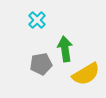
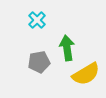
green arrow: moved 2 px right, 1 px up
gray pentagon: moved 2 px left, 2 px up
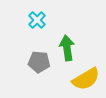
gray pentagon: rotated 15 degrees clockwise
yellow semicircle: moved 5 px down
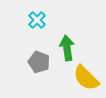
gray pentagon: rotated 15 degrees clockwise
yellow semicircle: moved 1 px up; rotated 76 degrees clockwise
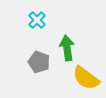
yellow semicircle: rotated 8 degrees counterclockwise
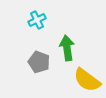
cyan cross: rotated 18 degrees clockwise
yellow semicircle: moved 1 px right, 2 px down
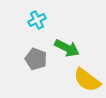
green arrow: rotated 125 degrees clockwise
gray pentagon: moved 3 px left, 3 px up
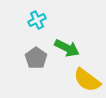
gray pentagon: moved 1 px up; rotated 15 degrees clockwise
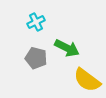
cyan cross: moved 1 px left, 2 px down
gray pentagon: rotated 20 degrees counterclockwise
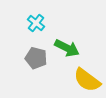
cyan cross: moved 1 px down; rotated 24 degrees counterclockwise
